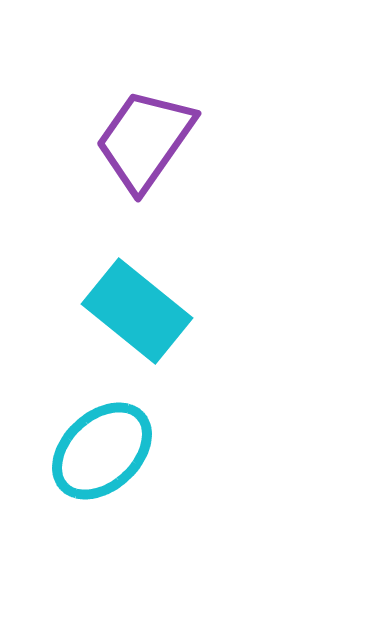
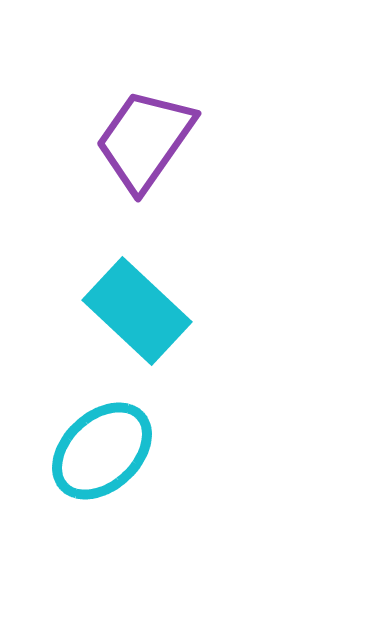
cyan rectangle: rotated 4 degrees clockwise
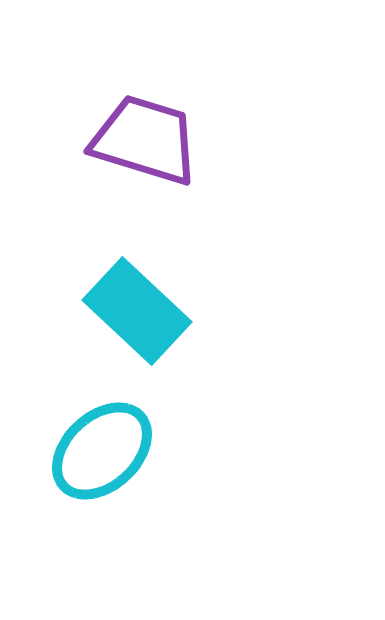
purple trapezoid: rotated 72 degrees clockwise
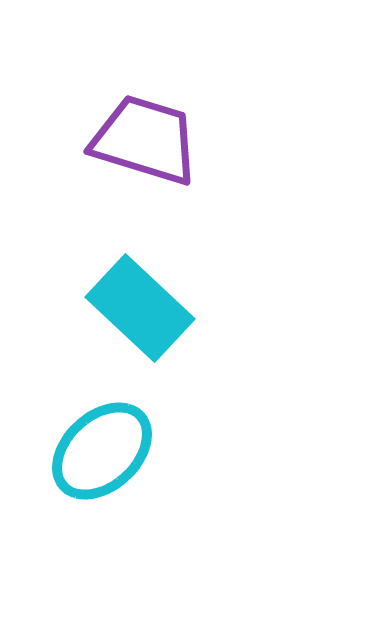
cyan rectangle: moved 3 px right, 3 px up
